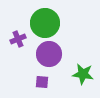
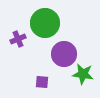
purple circle: moved 15 px right
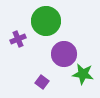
green circle: moved 1 px right, 2 px up
purple square: rotated 32 degrees clockwise
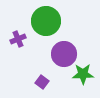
green star: rotated 10 degrees counterclockwise
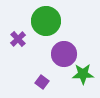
purple cross: rotated 21 degrees counterclockwise
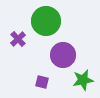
purple circle: moved 1 px left, 1 px down
green star: moved 6 px down; rotated 10 degrees counterclockwise
purple square: rotated 24 degrees counterclockwise
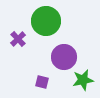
purple circle: moved 1 px right, 2 px down
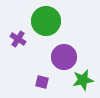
purple cross: rotated 14 degrees counterclockwise
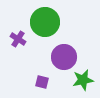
green circle: moved 1 px left, 1 px down
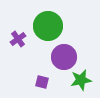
green circle: moved 3 px right, 4 px down
purple cross: rotated 21 degrees clockwise
green star: moved 2 px left
